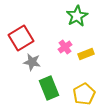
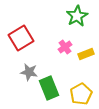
gray star: moved 3 px left, 10 px down
yellow pentagon: moved 3 px left
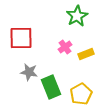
red square: rotated 30 degrees clockwise
green rectangle: moved 2 px right, 1 px up
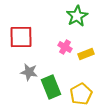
red square: moved 1 px up
pink cross: rotated 24 degrees counterclockwise
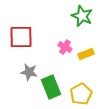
green star: moved 5 px right; rotated 20 degrees counterclockwise
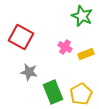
red square: rotated 30 degrees clockwise
green rectangle: moved 2 px right, 5 px down
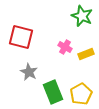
red square: rotated 15 degrees counterclockwise
gray star: rotated 18 degrees clockwise
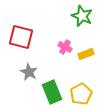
green rectangle: moved 1 px left
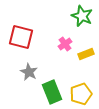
pink cross: moved 3 px up; rotated 24 degrees clockwise
yellow pentagon: rotated 10 degrees clockwise
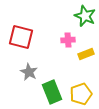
green star: moved 3 px right
pink cross: moved 3 px right, 4 px up; rotated 32 degrees clockwise
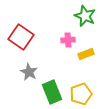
red square: rotated 20 degrees clockwise
